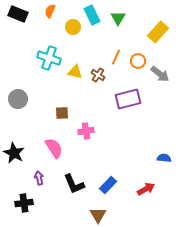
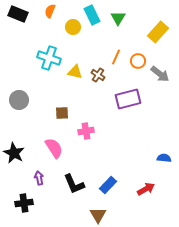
gray circle: moved 1 px right, 1 px down
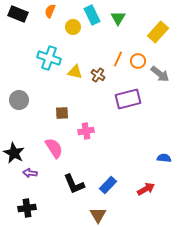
orange line: moved 2 px right, 2 px down
purple arrow: moved 9 px left, 5 px up; rotated 72 degrees counterclockwise
black cross: moved 3 px right, 5 px down
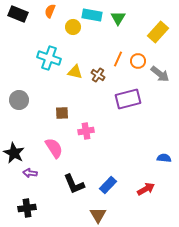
cyan rectangle: rotated 54 degrees counterclockwise
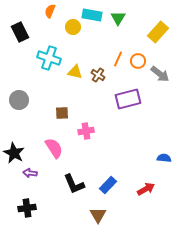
black rectangle: moved 2 px right, 18 px down; rotated 42 degrees clockwise
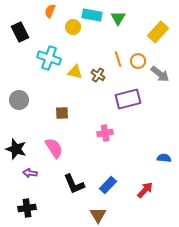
orange line: rotated 42 degrees counterclockwise
pink cross: moved 19 px right, 2 px down
black star: moved 2 px right, 4 px up; rotated 10 degrees counterclockwise
red arrow: moved 1 px left, 1 px down; rotated 18 degrees counterclockwise
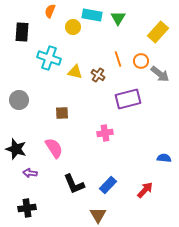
black rectangle: moved 2 px right; rotated 30 degrees clockwise
orange circle: moved 3 px right
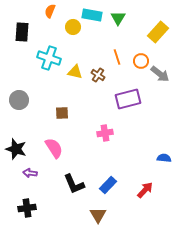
orange line: moved 1 px left, 2 px up
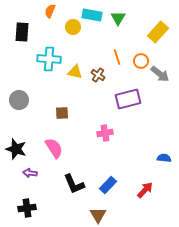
cyan cross: moved 1 px down; rotated 15 degrees counterclockwise
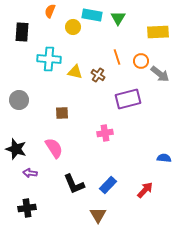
yellow rectangle: rotated 45 degrees clockwise
